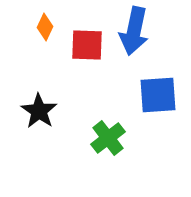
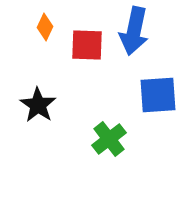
black star: moved 1 px left, 6 px up
green cross: moved 1 px right, 1 px down
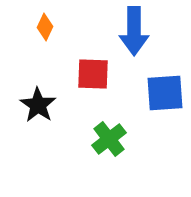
blue arrow: rotated 12 degrees counterclockwise
red square: moved 6 px right, 29 px down
blue square: moved 7 px right, 2 px up
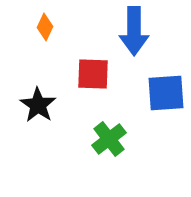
blue square: moved 1 px right
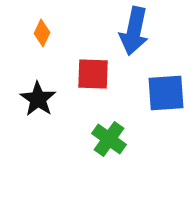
orange diamond: moved 3 px left, 6 px down
blue arrow: rotated 12 degrees clockwise
black star: moved 6 px up
green cross: rotated 16 degrees counterclockwise
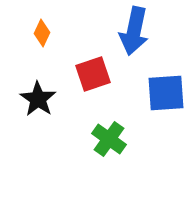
red square: rotated 21 degrees counterclockwise
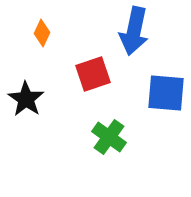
blue square: rotated 9 degrees clockwise
black star: moved 12 px left
green cross: moved 2 px up
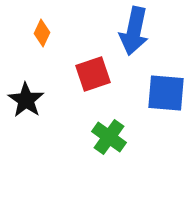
black star: moved 1 px down
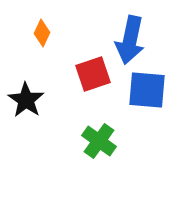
blue arrow: moved 4 px left, 9 px down
blue square: moved 19 px left, 3 px up
green cross: moved 10 px left, 4 px down
